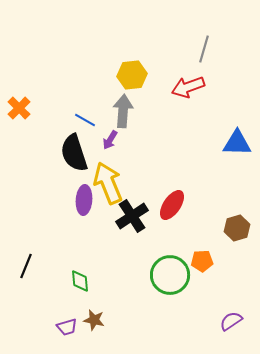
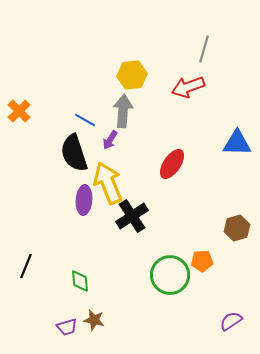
orange cross: moved 3 px down
red ellipse: moved 41 px up
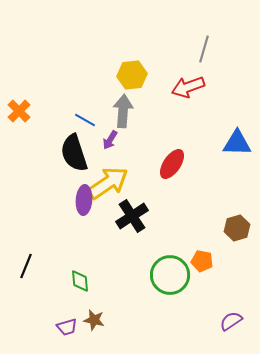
yellow arrow: rotated 78 degrees clockwise
orange pentagon: rotated 15 degrees clockwise
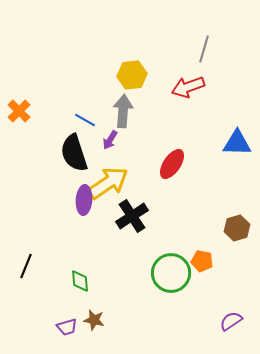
green circle: moved 1 px right, 2 px up
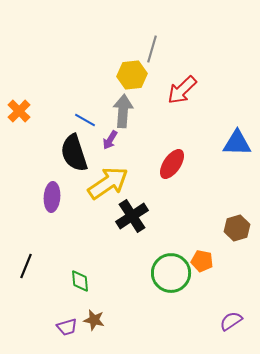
gray line: moved 52 px left
red arrow: moved 6 px left, 3 px down; rotated 24 degrees counterclockwise
purple ellipse: moved 32 px left, 3 px up
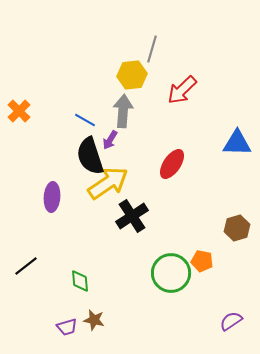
black semicircle: moved 16 px right, 3 px down
black line: rotated 30 degrees clockwise
